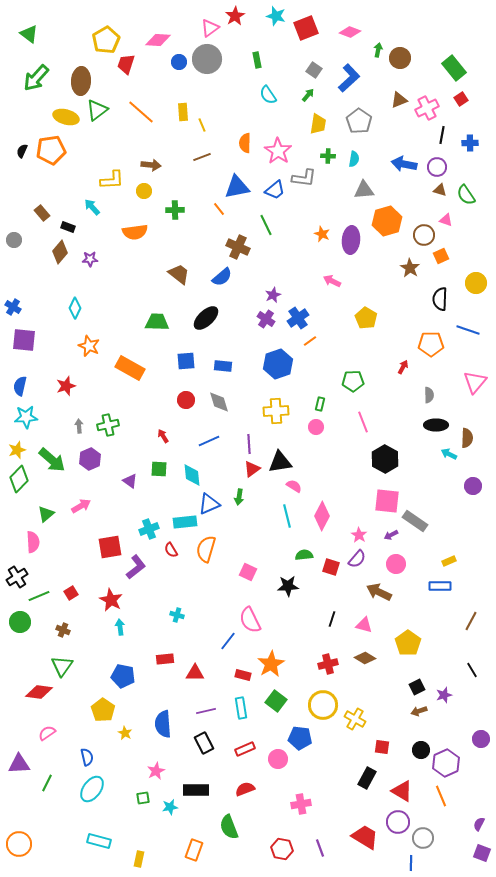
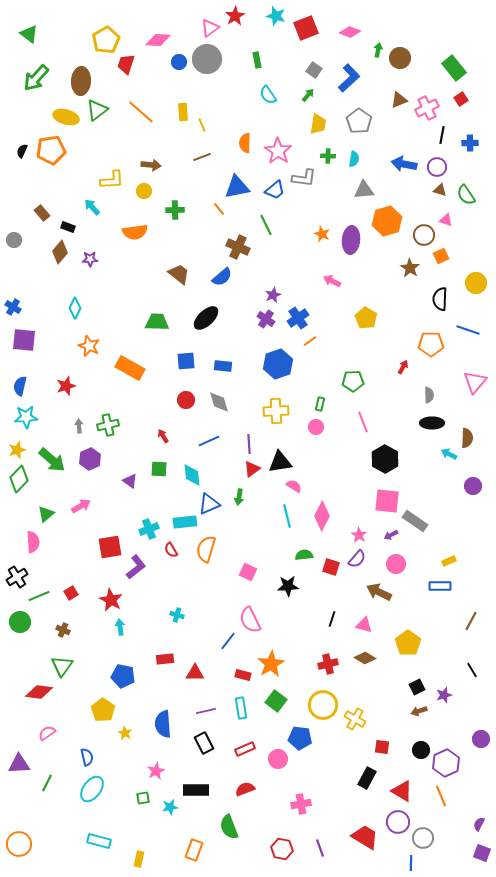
black ellipse at (436, 425): moved 4 px left, 2 px up
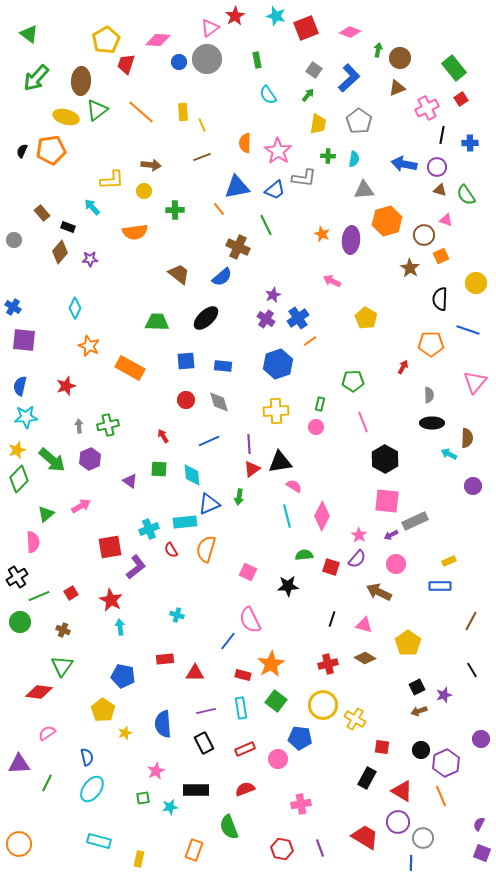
brown triangle at (399, 100): moved 2 px left, 12 px up
gray rectangle at (415, 521): rotated 60 degrees counterclockwise
yellow star at (125, 733): rotated 24 degrees clockwise
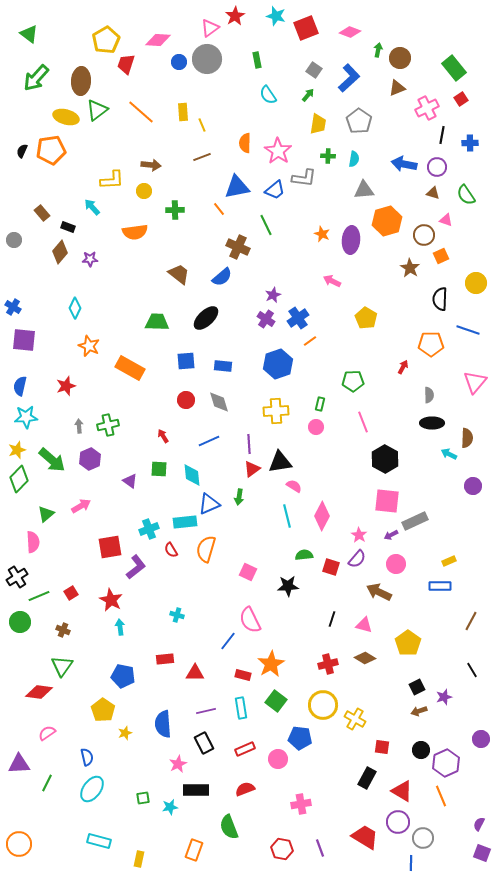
brown triangle at (440, 190): moved 7 px left, 3 px down
purple star at (444, 695): moved 2 px down
pink star at (156, 771): moved 22 px right, 7 px up
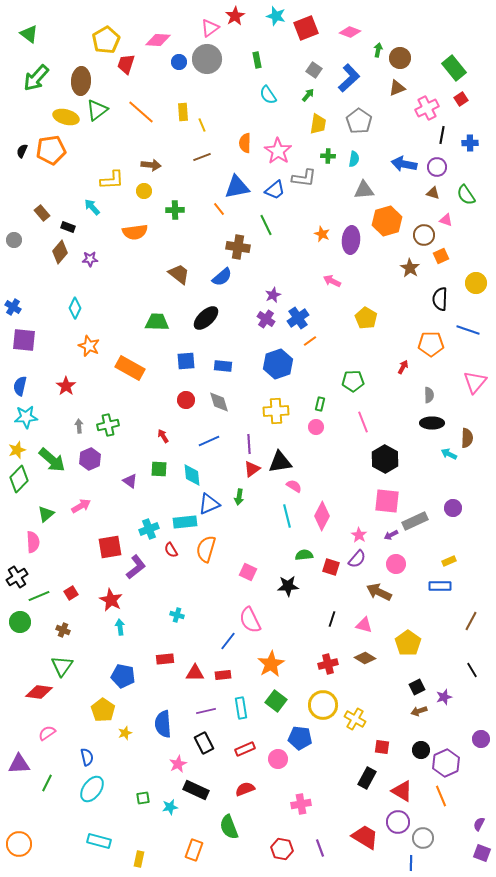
brown cross at (238, 247): rotated 15 degrees counterclockwise
red star at (66, 386): rotated 18 degrees counterclockwise
purple circle at (473, 486): moved 20 px left, 22 px down
red rectangle at (243, 675): moved 20 px left; rotated 21 degrees counterclockwise
black rectangle at (196, 790): rotated 25 degrees clockwise
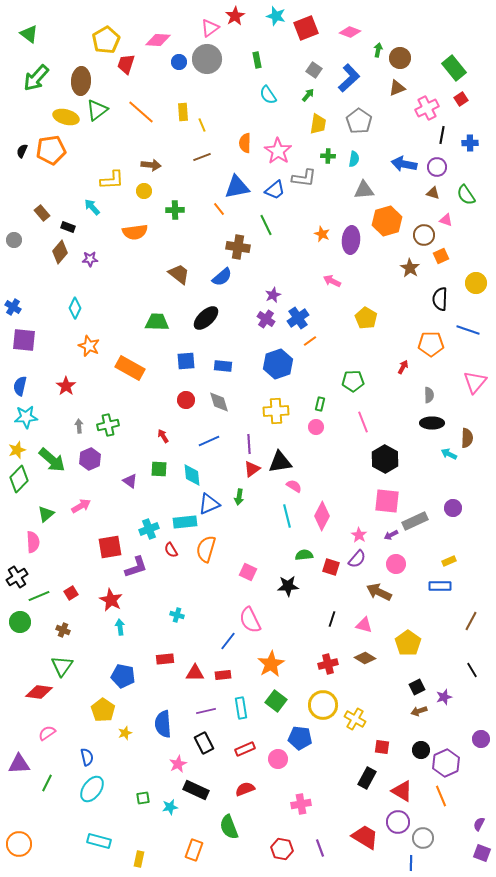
purple L-shape at (136, 567): rotated 20 degrees clockwise
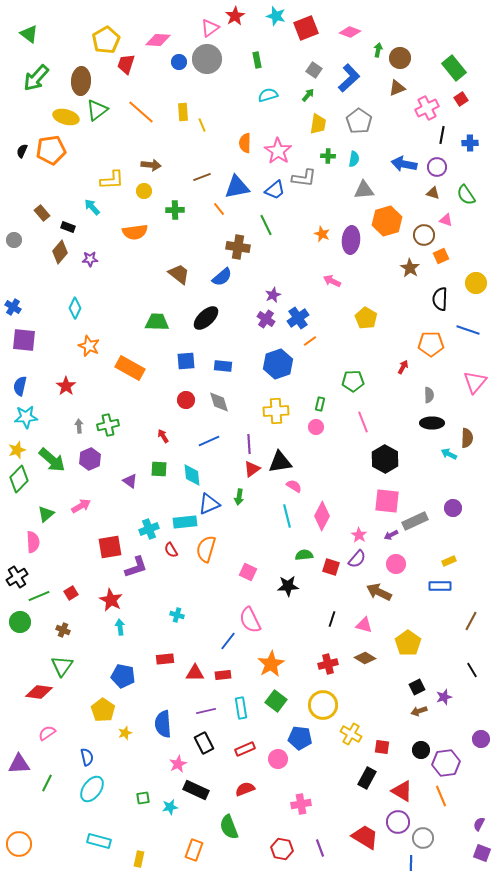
cyan semicircle at (268, 95): rotated 108 degrees clockwise
brown line at (202, 157): moved 20 px down
yellow cross at (355, 719): moved 4 px left, 15 px down
purple hexagon at (446, 763): rotated 16 degrees clockwise
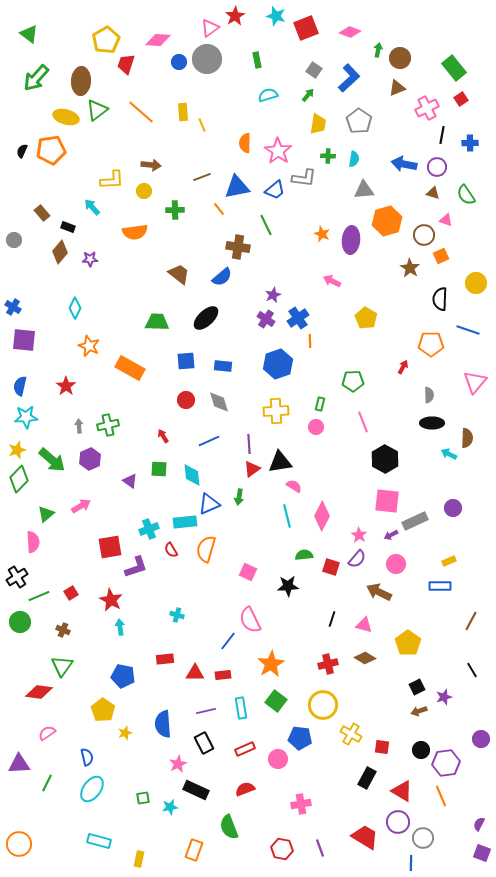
orange line at (310, 341): rotated 56 degrees counterclockwise
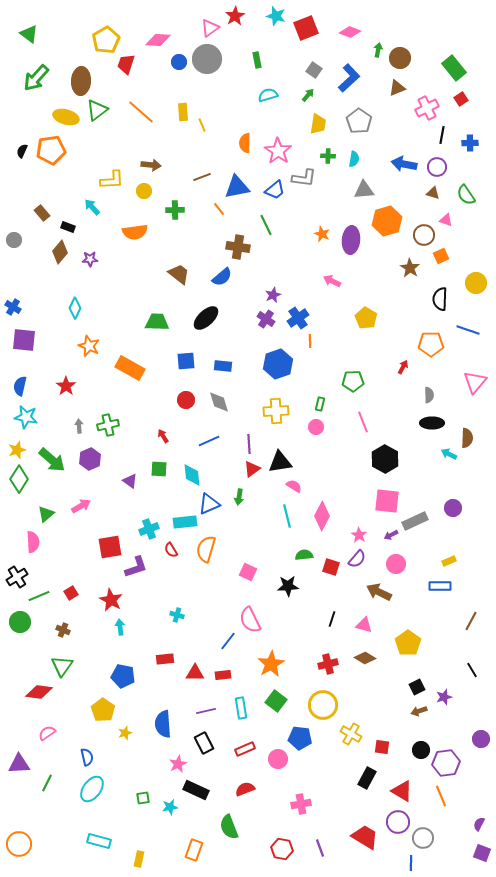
cyan star at (26, 417): rotated 15 degrees clockwise
green diamond at (19, 479): rotated 12 degrees counterclockwise
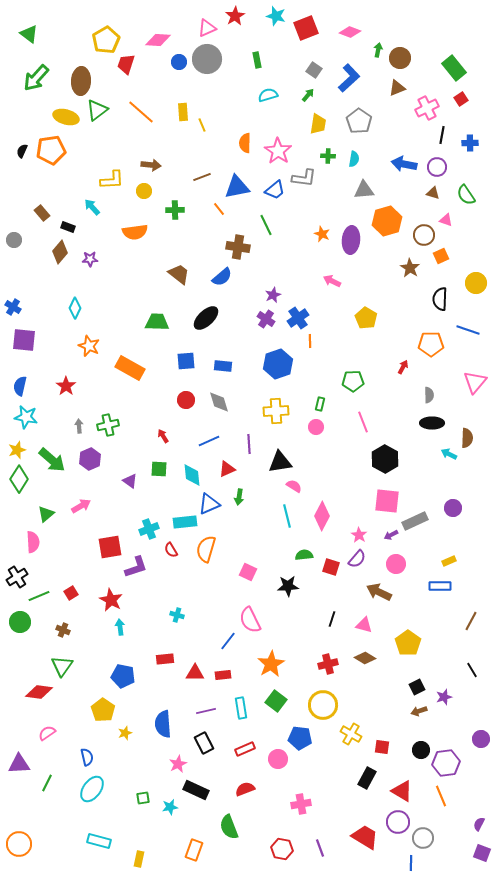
pink triangle at (210, 28): moved 3 px left; rotated 12 degrees clockwise
red triangle at (252, 469): moved 25 px left; rotated 12 degrees clockwise
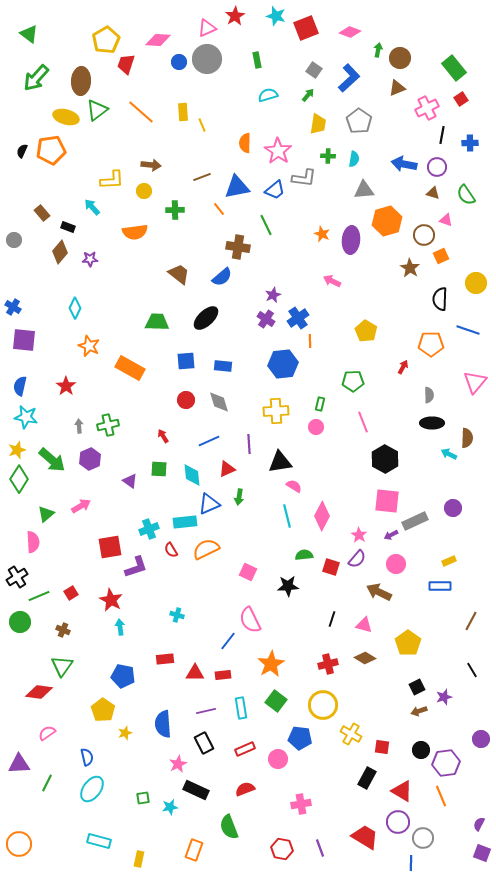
yellow pentagon at (366, 318): moved 13 px down
blue hexagon at (278, 364): moved 5 px right; rotated 12 degrees clockwise
orange semicircle at (206, 549): rotated 48 degrees clockwise
